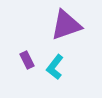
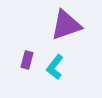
purple rectangle: rotated 42 degrees clockwise
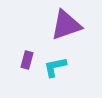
cyan L-shape: rotated 40 degrees clockwise
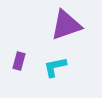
purple rectangle: moved 8 px left, 1 px down
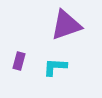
cyan L-shape: rotated 15 degrees clockwise
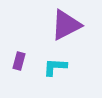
purple triangle: rotated 8 degrees counterclockwise
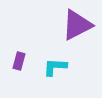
purple triangle: moved 11 px right
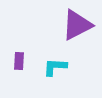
purple rectangle: rotated 12 degrees counterclockwise
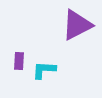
cyan L-shape: moved 11 px left, 3 px down
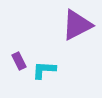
purple rectangle: rotated 30 degrees counterclockwise
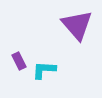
purple triangle: rotated 44 degrees counterclockwise
